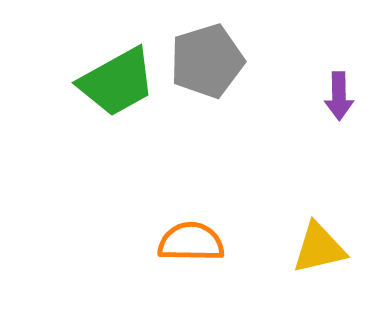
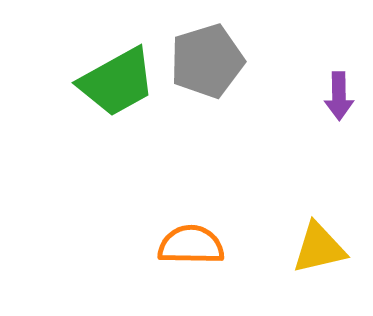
orange semicircle: moved 3 px down
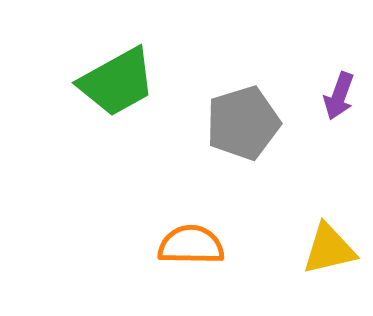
gray pentagon: moved 36 px right, 62 px down
purple arrow: rotated 21 degrees clockwise
yellow triangle: moved 10 px right, 1 px down
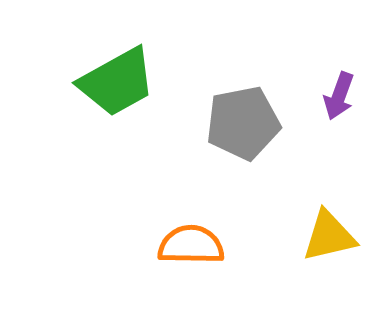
gray pentagon: rotated 6 degrees clockwise
yellow triangle: moved 13 px up
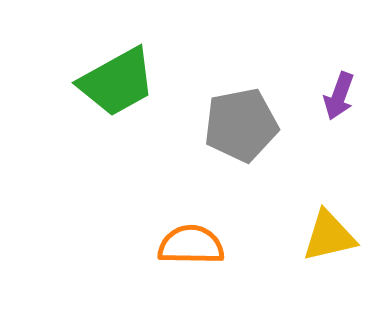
gray pentagon: moved 2 px left, 2 px down
